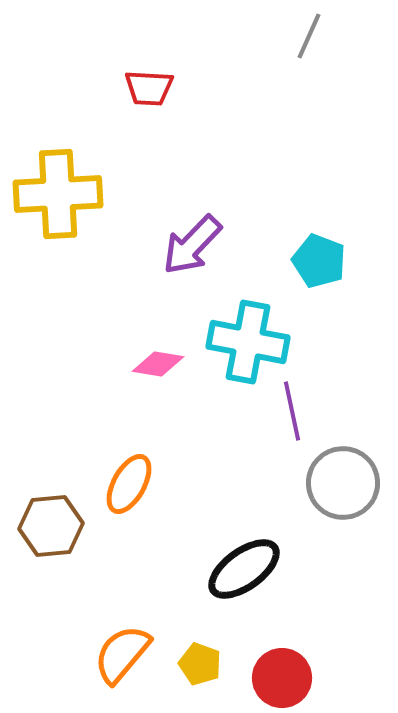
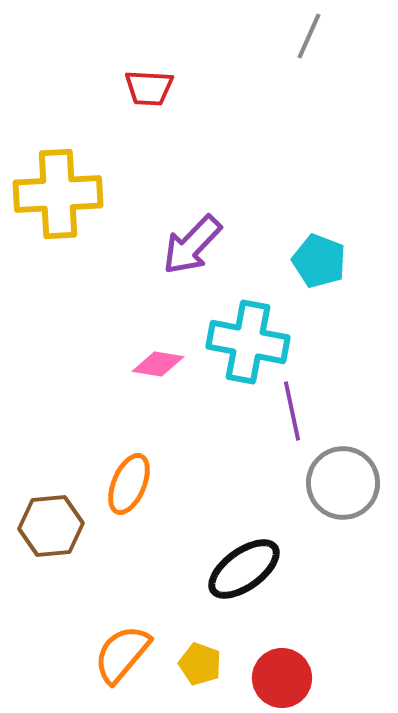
orange ellipse: rotated 6 degrees counterclockwise
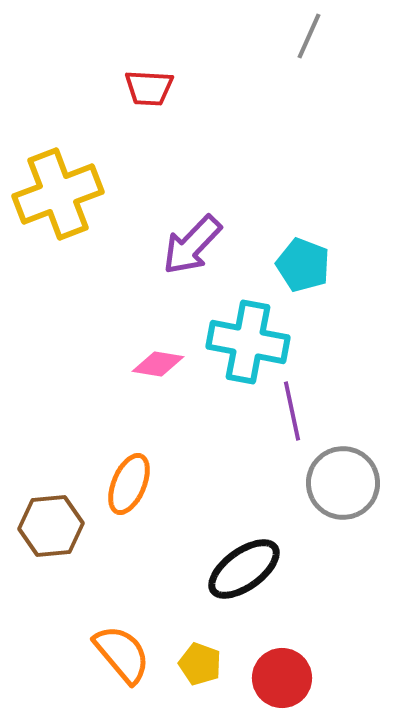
yellow cross: rotated 18 degrees counterclockwise
cyan pentagon: moved 16 px left, 4 px down
orange semicircle: rotated 100 degrees clockwise
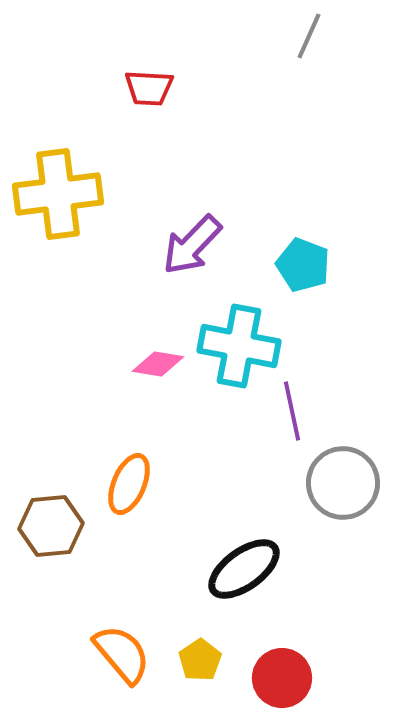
yellow cross: rotated 14 degrees clockwise
cyan cross: moved 9 px left, 4 px down
yellow pentagon: moved 4 px up; rotated 18 degrees clockwise
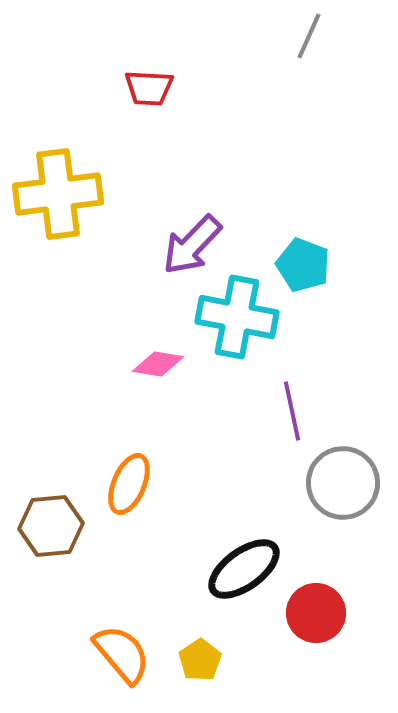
cyan cross: moved 2 px left, 29 px up
red circle: moved 34 px right, 65 px up
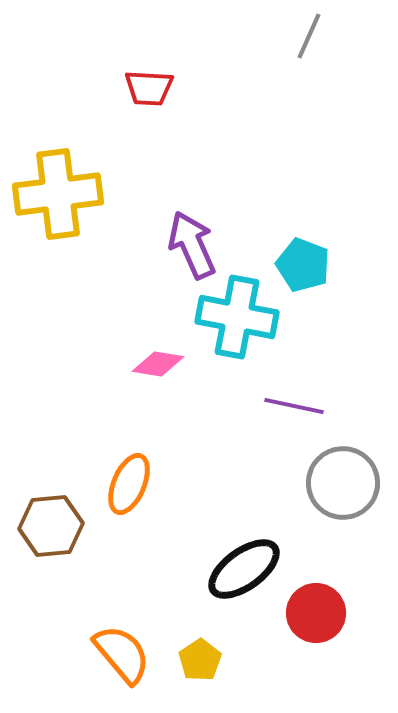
purple arrow: rotated 112 degrees clockwise
purple line: moved 2 px right, 5 px up; rotated 66 degrees counterclockwise
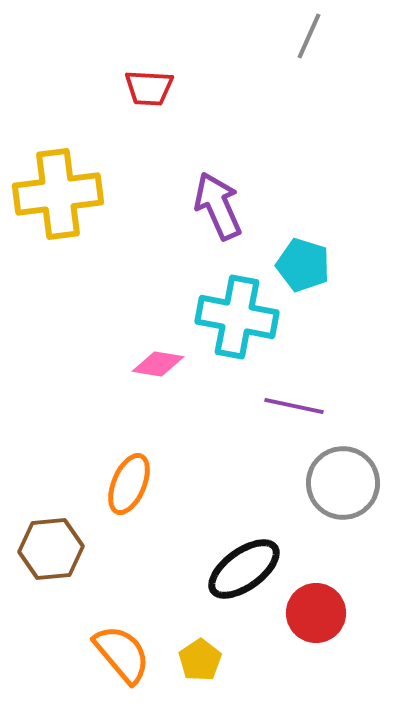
purple arrow: moved 26 px right, 39 px up
cyan pentagon: rotated 4 degrees counterclockwise
brown hexagon: moved 23 px down
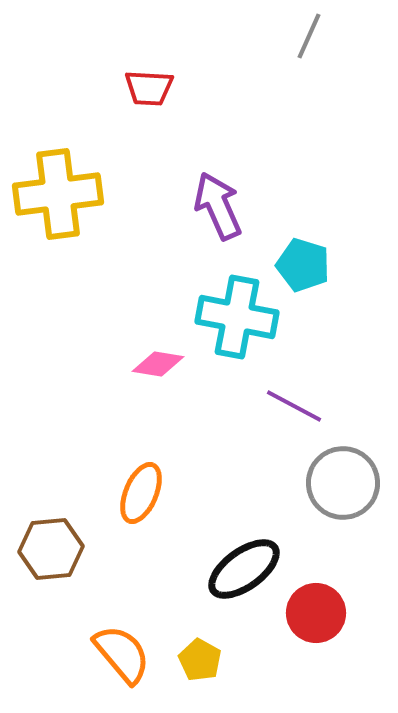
purple line: rotated 16 degrees clockwise
orange ellipse: moved 12 px right, 9 px down
yellow pentagon: rotated 9 degrees counterclockwise
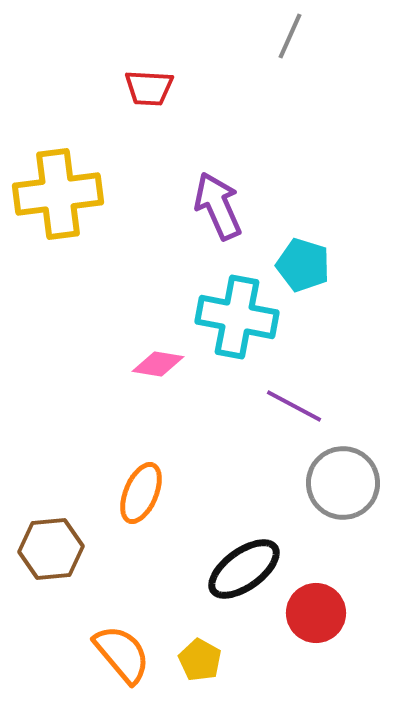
gray line: moved 19 px left
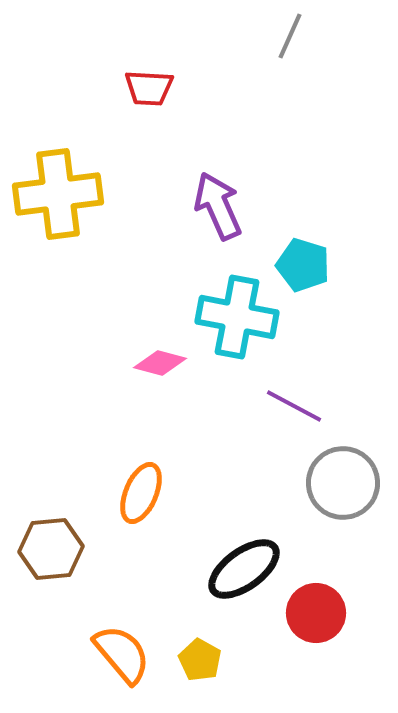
pink diamond: moved 2 px right, 1 px up; rotated 6 degrees clockwise
